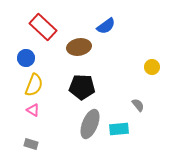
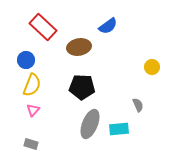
blue semicircle: moved 2 px right
blue circle: moved 2 px down
yellow semicircle: moved 2 px left
gray semicircle: rotated 16 degrees clockwise
pink triangle: rotated 40 degrees clockwise
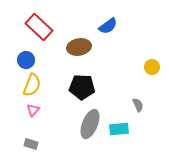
red rectangle: moved 4 px left
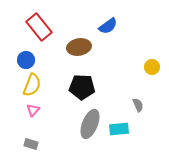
red rectangle: rotated 8 degrees clockwise
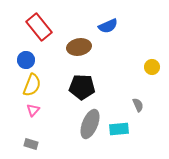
blue semicircle: rotated 12 degrees clockwise
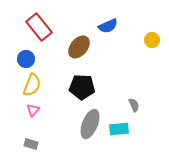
brown ellipse: rotated 40 degrees counterclockwise
blue circle: moved 1 px up
yellow circle: moved 27 px up
gray semicircle: moved 4 px left
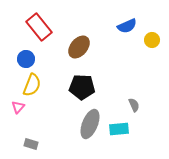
blue semicircle: moved 19 px right
pink triangle: moved 15 px left, 3 px up
